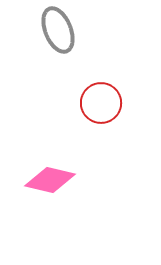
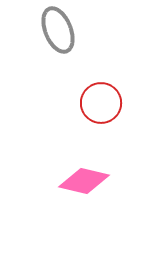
pink diamond: moved 34 px right, 1 px down
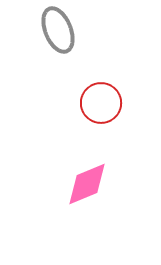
pink diamond: moved 3 px right, 3 px down; rotated 36 degrees counterclockwise
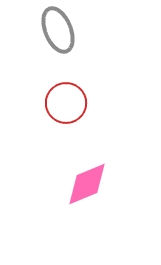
red circle: moved 35 px left
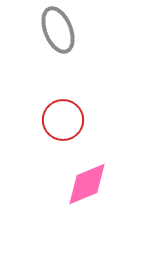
red circle: moved 3 px left, 17 px down
